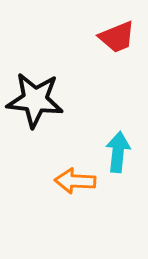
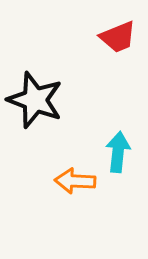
red trapezoid: moved 1 px right
black star: rotated 14 degrees clockwise
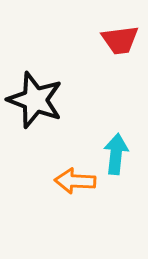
red trapezoid: moved 2 px right, 3 px down; rotated 15 degrees clockwise
cyan arrow: moved 2 px left, 2 px down
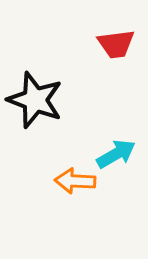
red trapezoid: moved 4 px left, 4 px down
cyan arrow: rotated 54 degrees clockwise
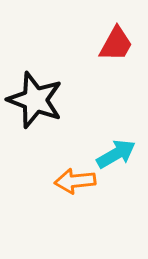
red trapezoid: rotated 54 degrees counterclockwise
orange arrow: rotated 9 degrees counterclockwise
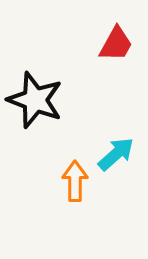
cyan arrow: rotated 12 degrees counterclockwise
orange arrow: rotated 96 degrees clockwise
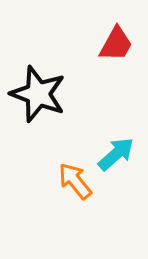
black star: moved 3 px right, 6 px up
orange arrow: rotated 39 degrees counterclockwise
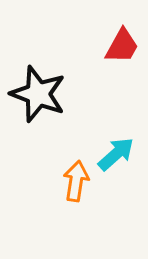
red trapezoid: moved 6 px right, 2 px down
orange arrow: moved 1 px right; rotated 48 degrees clockwise
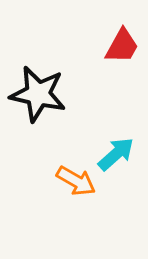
black star: rotated 8 degrees counterclockwise
orange arrow: rotated 111 degrees clockwise
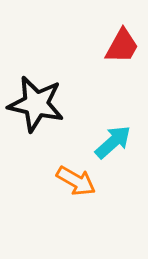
black star: moved 2 px left, 10 px down
cyan arrow: moved 3 px left, 12 px up
